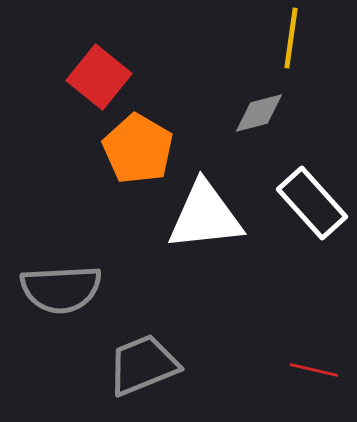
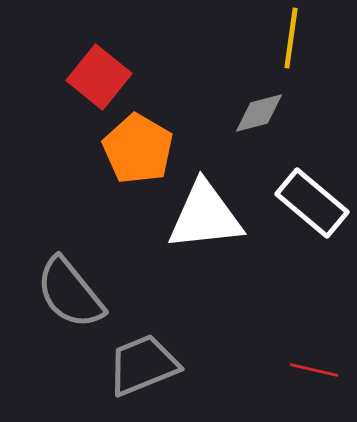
white rectangle: rotated 8 degrees counterclockwise
gray semicircle: moved 9 px right, 4 px down; rotated 54 degrees clockwise
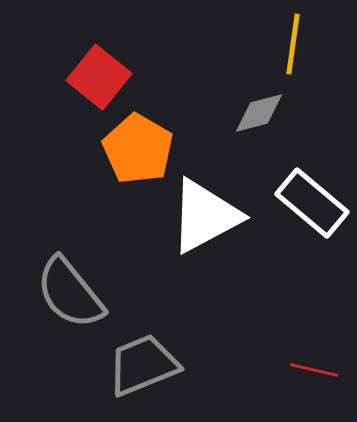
yellow line: moved 2 px right, 6 px down
white triangle: rotated 22 degrees counterclockwise
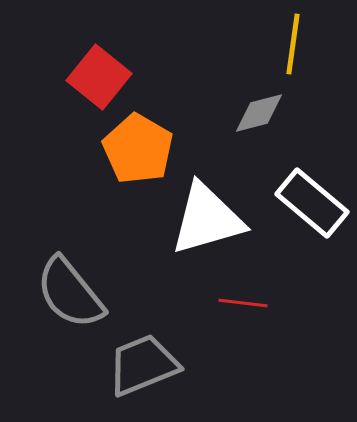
white triangle: moved 2 px right, 3 px down; rotated 12 degrees clockwise
red line: moved 71 px left, 67 px up; rotated 6 degrees counterclockwise
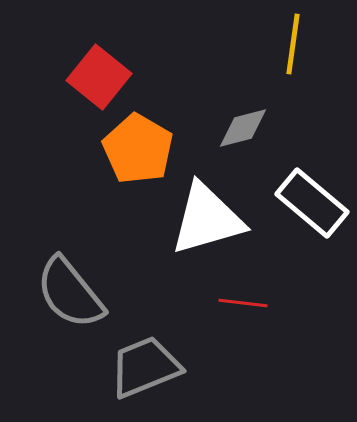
gray diamond: moved 16 px left, 15 px down
gray trapezoid: moved 2 px right, 2 px down
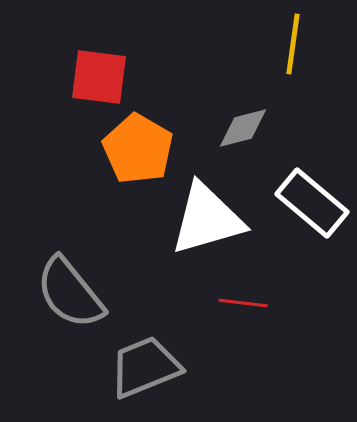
red square: rotated 32 degrees counterclockwise
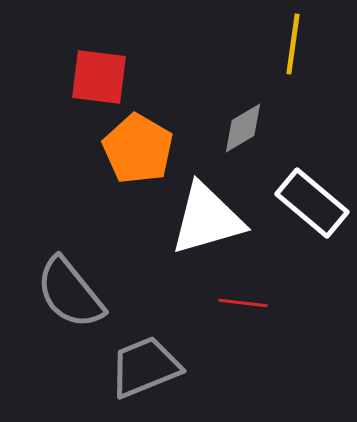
gray diamond: rotated 16 degrees counterclockwise
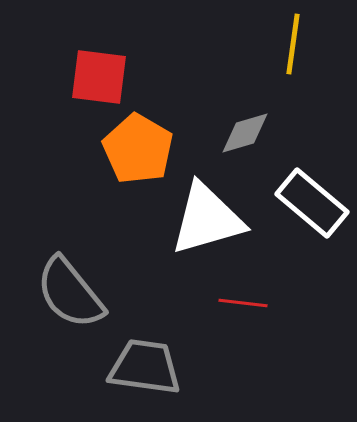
gray diamond: moved 2 px right, 5 px down; rotated 14 degrees clockwise
gray trapezoid: rotated 30 degrees clockwise
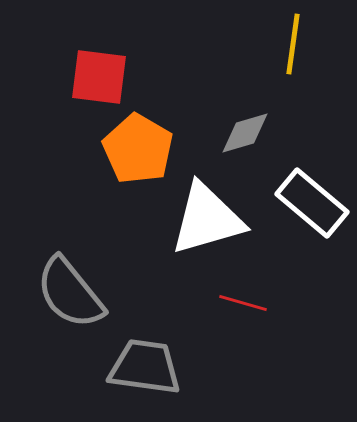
red line: rotated 9 degrees clockwise
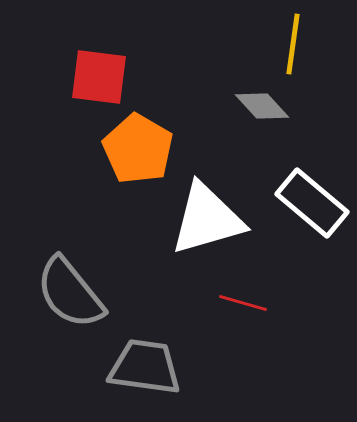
gray diamond: moved 17 px right, 27 px up; rotated 64 degrees clockwise
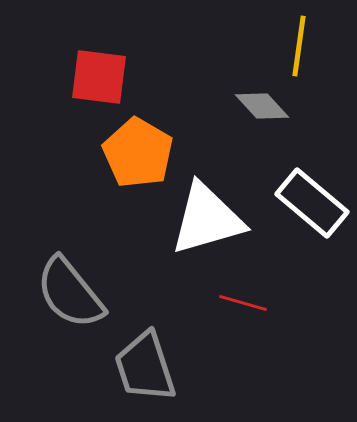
yellow line: moved 6 px right, 2 px down
orange pentagon: moved 4 px down
gray trapezoid: rotated 116 degrees counterclockwise
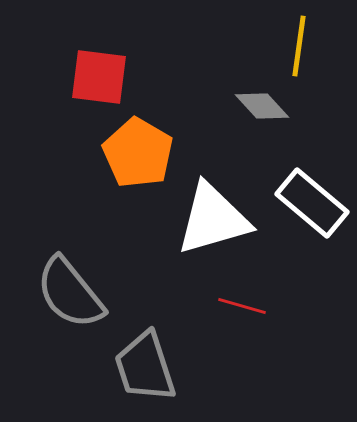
white triangle: moved 6 px right
red line: moved 1 px left, 3 px down
